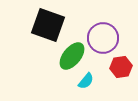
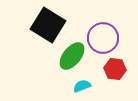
black square: rotated 12 degrees clockwise
red hexagon: moved 6 px left, 2 px down; rotated 15 degrees clockwise
cyan semicircle: moved 4 px left, 5 px down; rotated 150 degrees counterclockwise
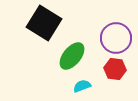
black square: moved 4 px left, 2 px up
purple circle: moved 13 px right
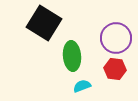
green ellipse: rotated 44 degrees counterclockwise
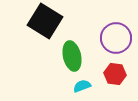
black square: moved 1 px right, 2 px up
green ellipse: rotated 8 degrees counterclockwise
red hexagon: moved 5 px down
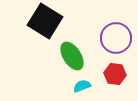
green ellipse: rotated 20 degrees counterclockwise
